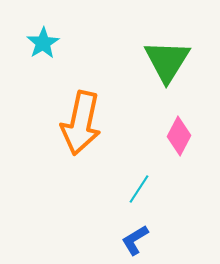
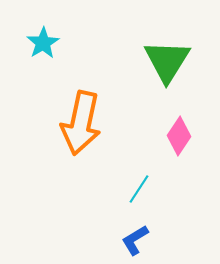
pink diamond: rotated 6 degrees clockwise
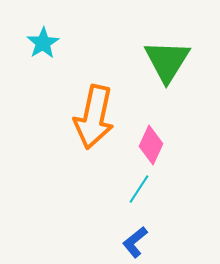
orange arrow: moved 13 px right, 6 px up
pink diamond: moved 28 px left, 9 px down; rotated 9 degrees counterclockwise
blue L-shape: moved 2 px down; rotated 8 degrees counterclockwise
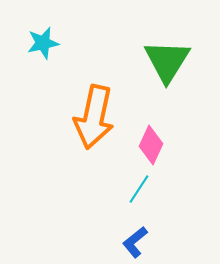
cyan star: rotated 20 degrees clockwise
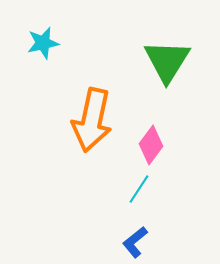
orange arrow: moved 2 px left, 3 px down
pink diamond: rotated 12 degrees clockwise
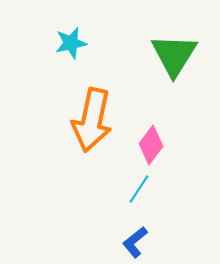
cyan star: moved 28 px right
green triangle: moved 7 px right, 6 px up
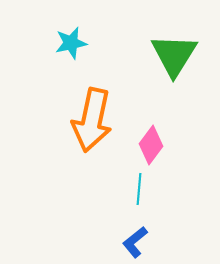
cyan line: rotated 28 degrees counterclockwise
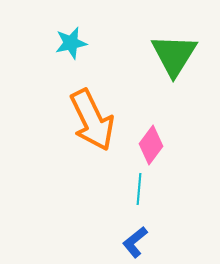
orange arrow: rotated 38 degrees counterclockwise
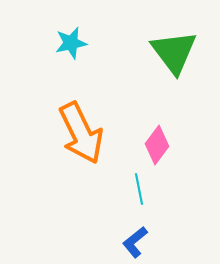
green triangle: moved 3 px up; rotated 9 degrees counterclockwise
orange arrow: moved 11 px left, 13 px down
pink diamond: moved 6 px right
cyan line: rotated 16 degrees counterclockwise
